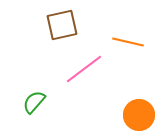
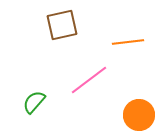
orange line: rotated 20 degrees counterclockwise
pink line: moved 5 px right, 11 px down
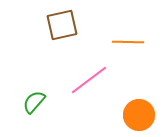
orange line: rotated 8 degrees clockwise
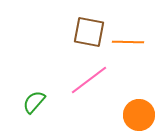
brown square: moved 27 px right, 7 px down; rotated 24 degrees clockwise
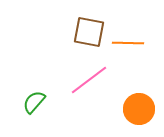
orange line: moved 1 px down
orange circle: moved 6 px up
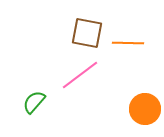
brown square: moved 2 px left, 1 px down
pink line: moved 9 px left, 5 px up
orange circle: moved 6 px right
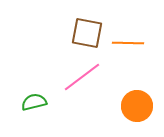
pink line: moved 2 px right, 2 px down
green semicircle: rotated 35 degrees clockwise
orange circle: moved 8 px left, 3 px up
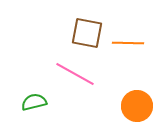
pink line: moved 7 px left, 3 px up; rotated 66 degrees clockwise
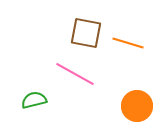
brown square: moved 1 px left
orange line: rotated 16 degrees clockwise
green semicircle: moved 2 px up
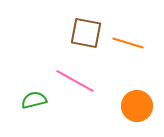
pink line: moved 7 px down
